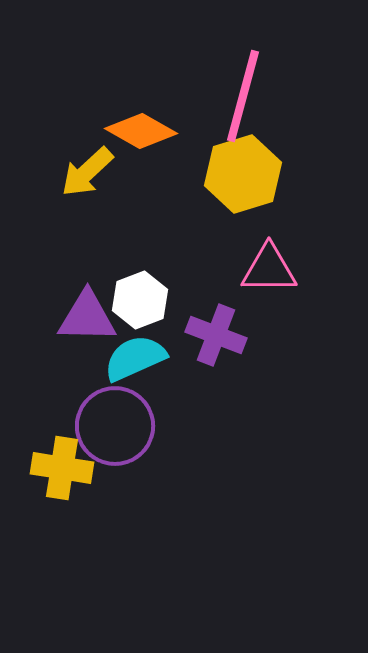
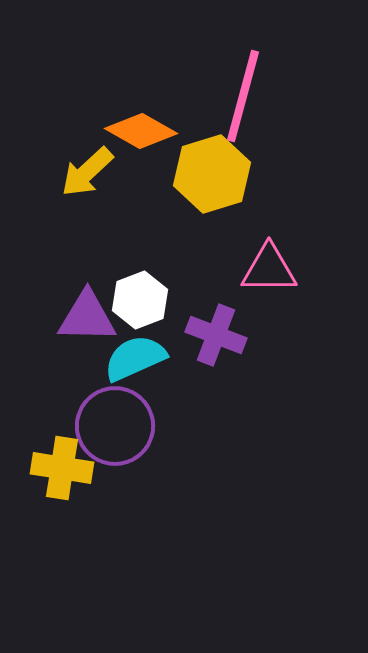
yellow hexagon: moved 31 px left
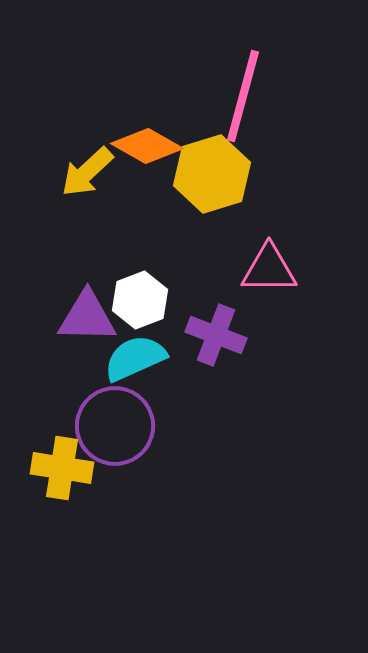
orange diamond: moved 6 px right, 15 px down
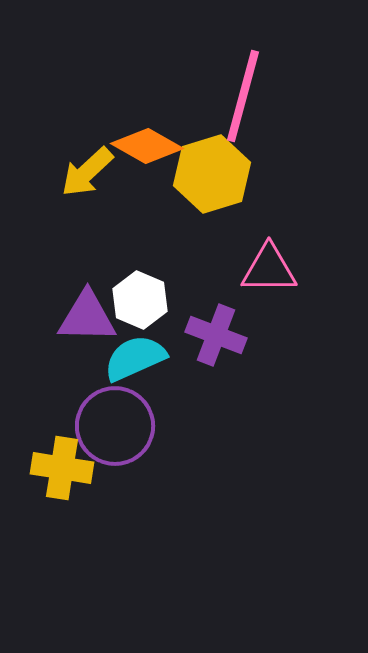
white hexagon: rotated 16 degrees counterclockwise
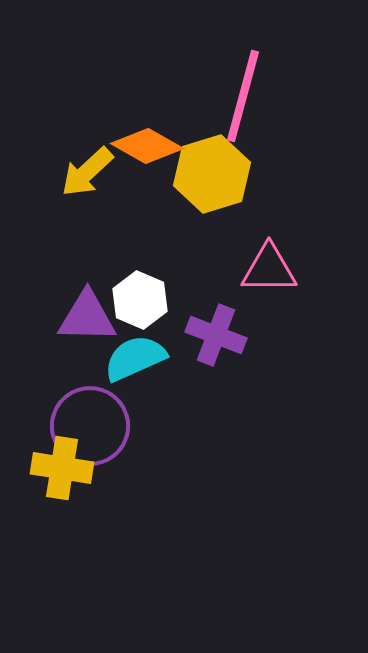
purple circle: moved 25 px left
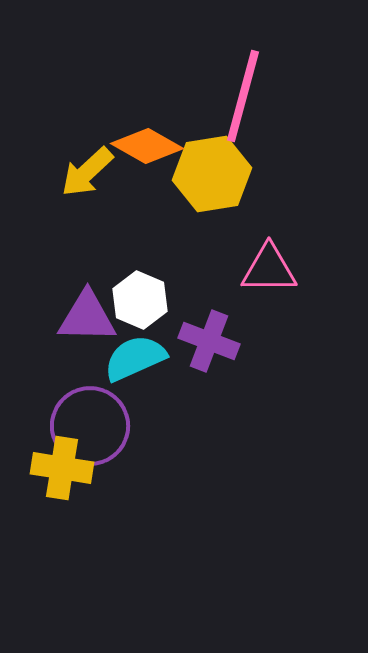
yellow hexagon: rotated 8 degrees clockwise
purple cross: moved 7 px left, 6 px down
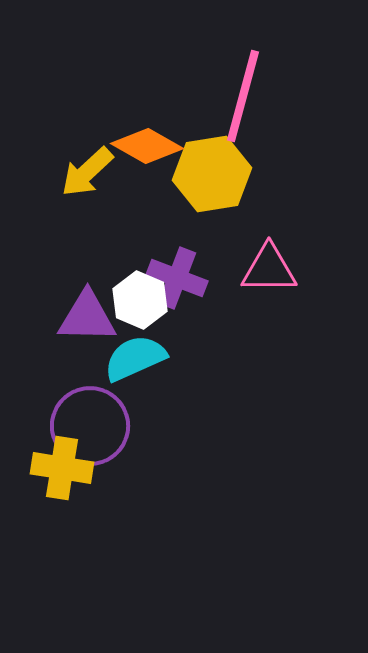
purple cross: moved 32 px left, 63 px up
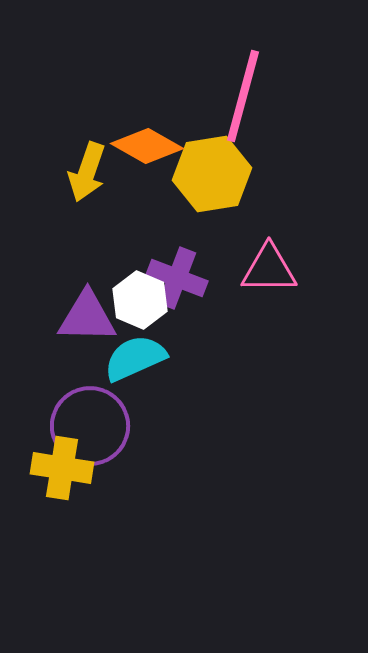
yellow arrow: rotated 28 degrees counterclockwise
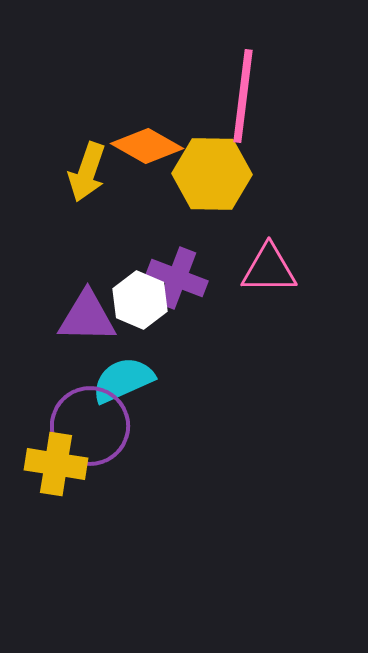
pink line: rotated 8 degrees counterclockwise
yellow hexagon: rotated 10 degrees clockwise
cyan semicircle: moved 12 px left, 22 px down
yellow cross: moved 6 px left, 4 px up
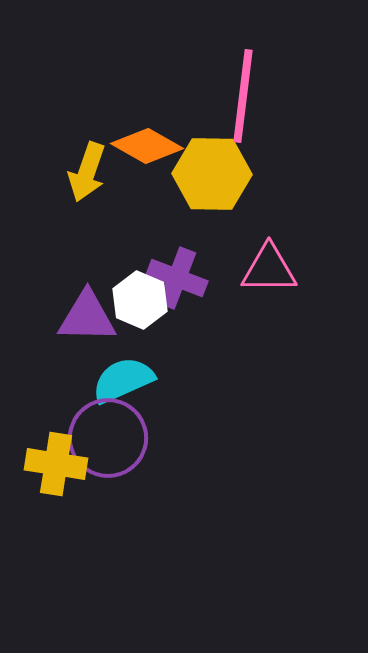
purple circle: moved 18 px right, 12 px down
